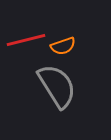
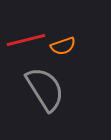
gray semicircle: moved 12 px left, 3 px down
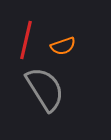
red line: rotated 63 degrees counterclockwise
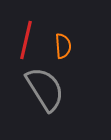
orange semicircle: rotated 75 degrees counterclockwise
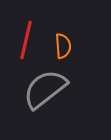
gray semicircle: rotated 96 degrees counterclockwise
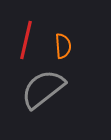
gray semicircle: moved 2 px left
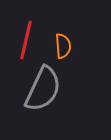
gray semicircle: rotated 153 degrees clockwise
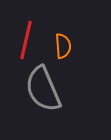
gray semicircle: rotated 132 degrees clockwise
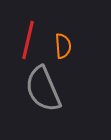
red line: moved 2 px right
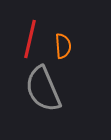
red line: moved 2 px right, 1 px up
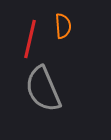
orange semicircle: moved 20 px up
